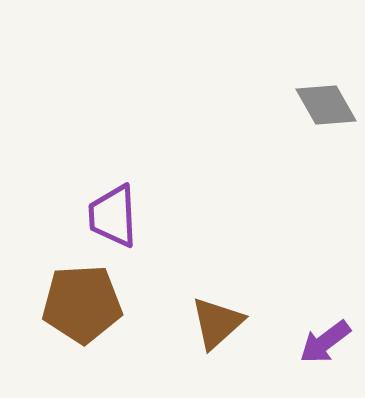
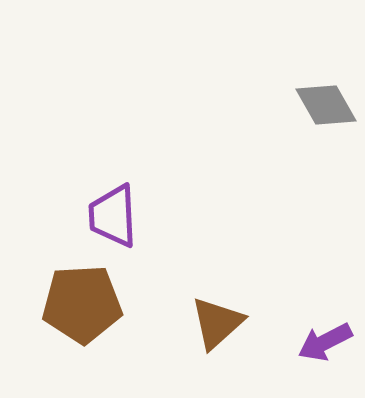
purple arrow: rotated 10 degrees clockwise
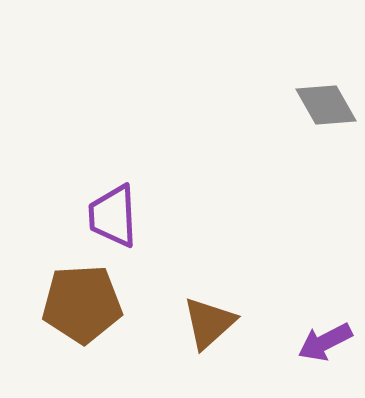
brown triangle: moved 8 px left
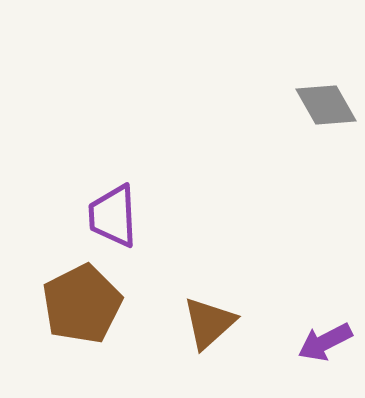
brown pentagon: rotated 24 degrees counterclockwise
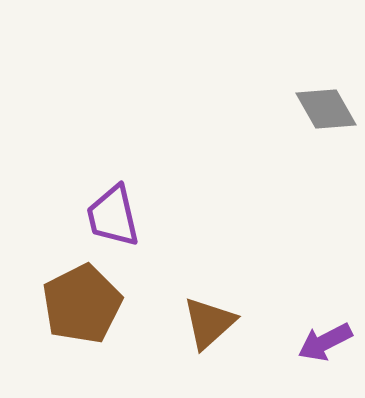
gray diamond: moved 4 px down
purple trapezoid: rotated 10 degrees counterclockwise
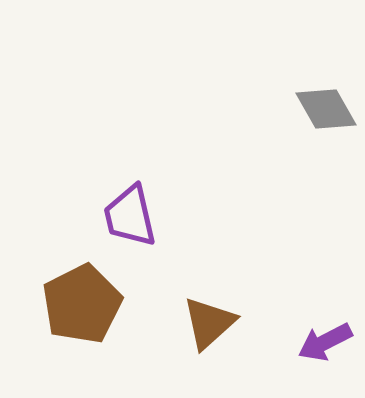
purple trapezoid: moved 17 px right
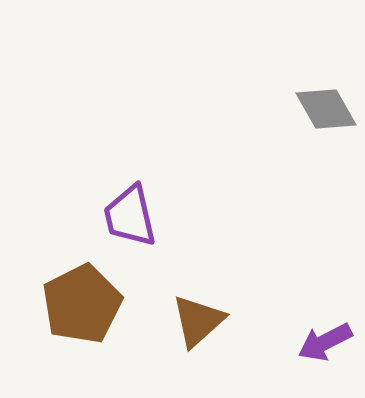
brown triangle: moved 11 px left, 2 px up
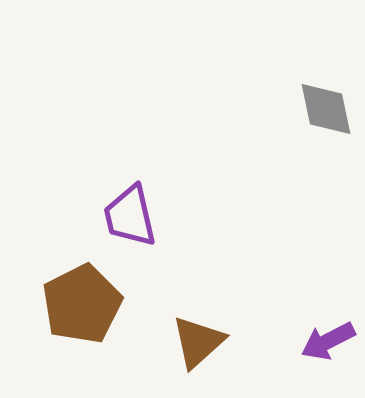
gray diamond: rotated 18 degrees clockwise
brown triangle: moved 21 px down
purple arrow: moved 3 px right, 1 px up
